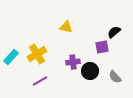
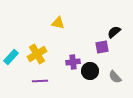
yellow triangle: moved 8 px left, 4 px up
purple line: rotated 28 degrees clockwise
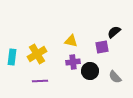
yellow triangle: moved 13 px right, 18 px down
cyan rectangle: moved 1 px right; rotated 35 degrees counterclockwise
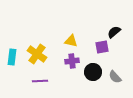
yellow cross: rotated 24 degrees counterclockwise
purple cross: moved 1 px left, 1 px up
black circle: moved 3 px right, 1 px down
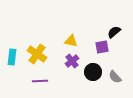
purple cross: rotated 32 degrees counterclockwise
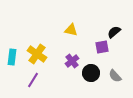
yellow triangle: moved 11 px up
black circle: moved 2 px left, 1 px down
gray semicircle: moved 1 px up
purple line: moved 7 px left, 1 px up; rotated 56 degrees counterclockwise
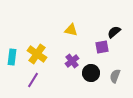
gray semicircle: rotated 64 degrees clockwise
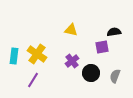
black semicircle: rotated 32 degrees clockwise
cyan rectangle: moved 2 px right, 1 px up
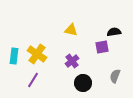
black circle: moved 8 px left, 10 px down
